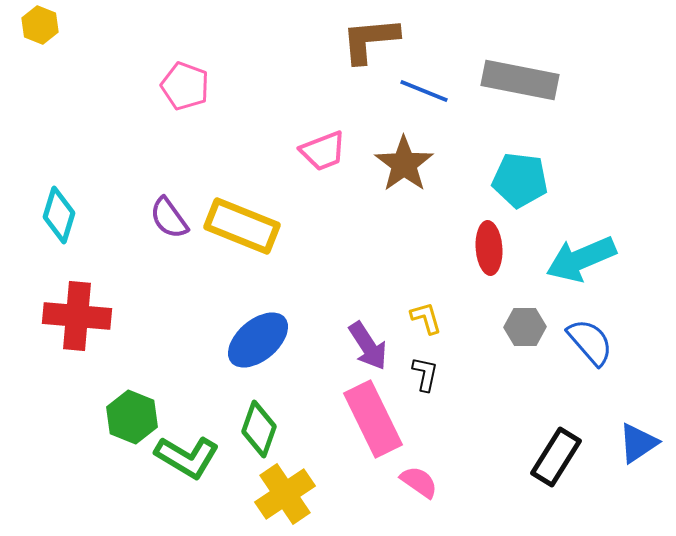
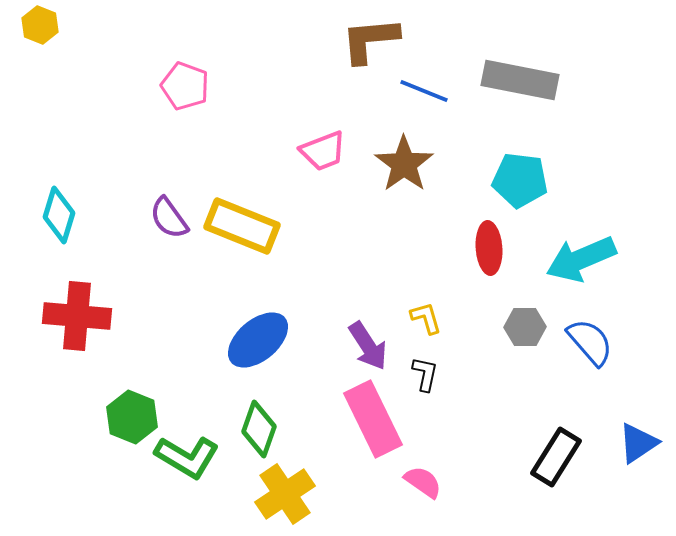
pink semicircle: moved 4 px right
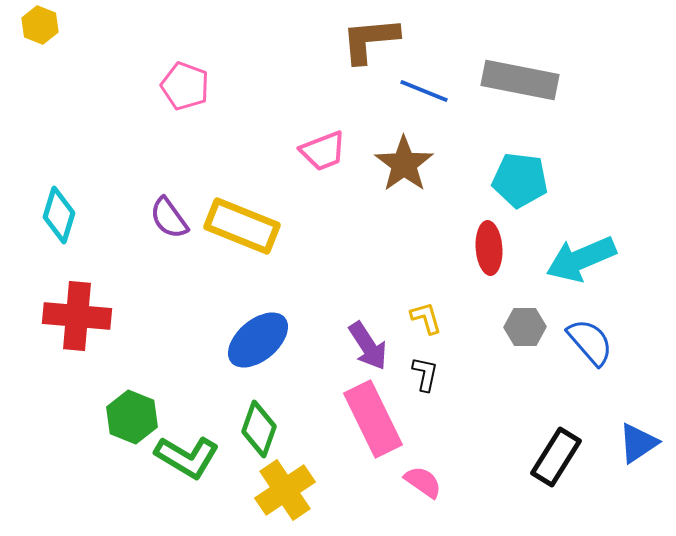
yellow cross: moved 4 px up
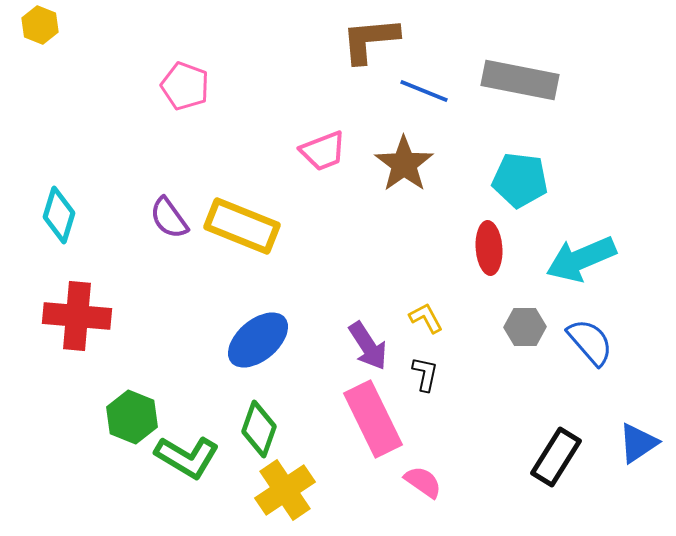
yellow L-shape: rotated 12 degrees counterclockwise
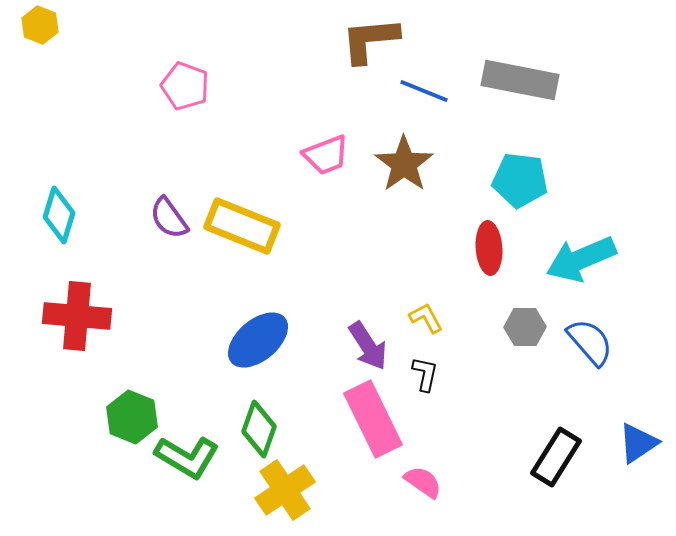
pink trapezoid: moved 3 px right, 4 px down
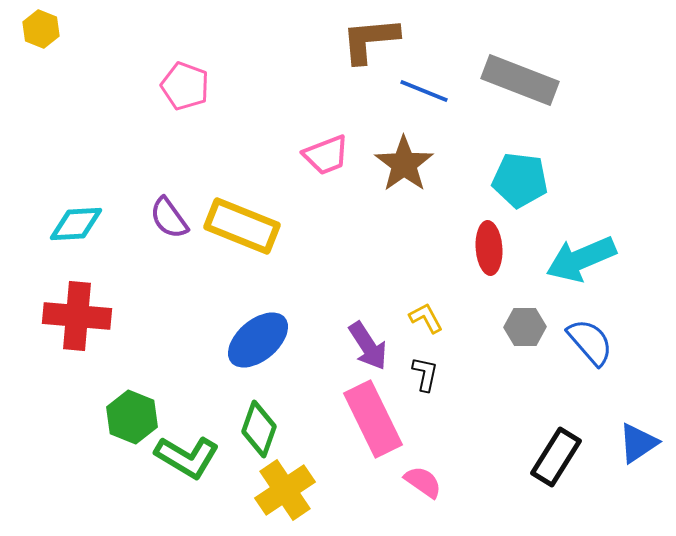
yellow hexagon: moved 1 px right, 4 px down
gray rectangle: rotated 10 degrees clockwise
cyan diamond: moved 17 px right, 9 px down; rotated 70 degrees clockwise
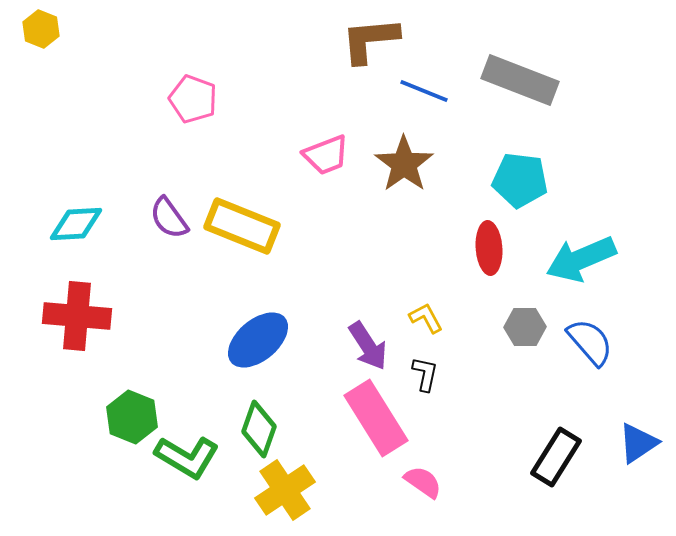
pink pentagon: moved 8 px right, 13 px down
pink rectangle: moved 3 px right, 1 px up; rotated 6 degrees counterclockwise
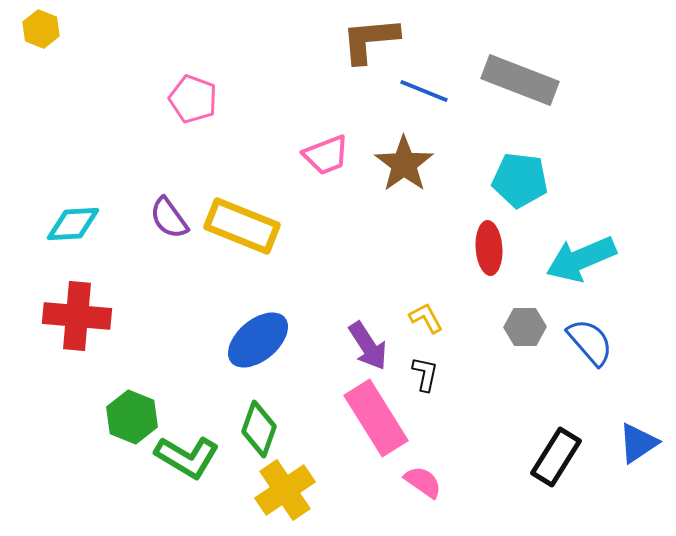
cyan diamond: moved 3 px left
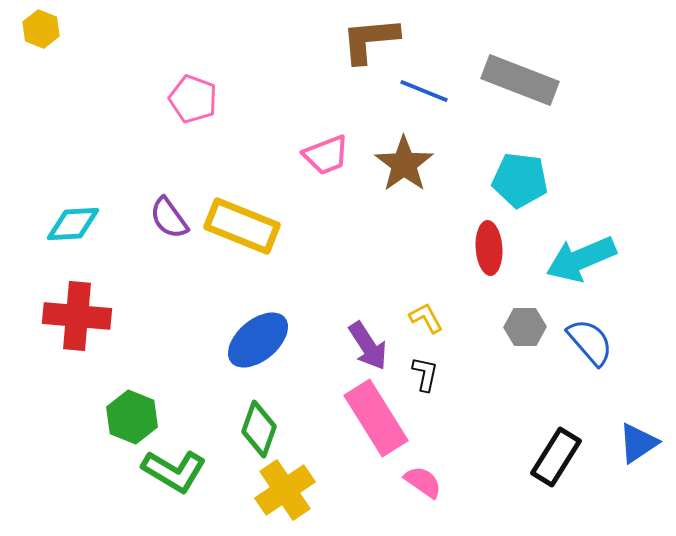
green L-shape: moved 13 px left, 14 px down
